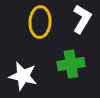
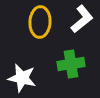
white L-shape: rotated 20 degrees clockwise
white star: moved 1 px left, 2 px down
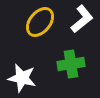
yellow ellipse: rotated 36 degrees clockwise
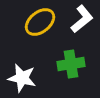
yellow ellipse: rotated 12 degrees clockwise
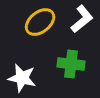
green cross: rotated 16 degrees clockwise
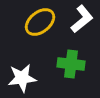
white star: rotated 20 degrees counterclockwise
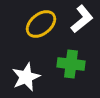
yellow ellipse: moved 1 px right, 2 px down
white star: moved 4 px right, 1 px up; rotated 16 degrees counterclockwise
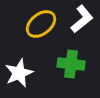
white star: moved 7 px left, 4 px up
